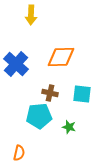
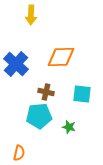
brown cross: moved 4 px left, 1 px up
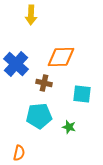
brown cross: moved 2 px left, 9 px up
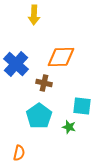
yellow arrow: moved 3 px right
cyan square: moved 12 px down
cyan pentagon: rotated 30 degrees counterclockwise
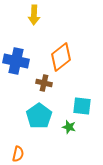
orange diamond: rotated 36 degrees counterclockwise
blue cross: moved 3 px up; rotated 30 degrees counterclockwise
orange semicircle: moved 1 px left, 1 px down
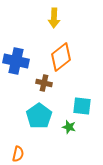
yellow arrow: moved 20 px right, 3 px down
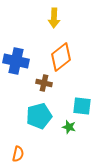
cyan pentagon: rotated 20 degrees clockwise
